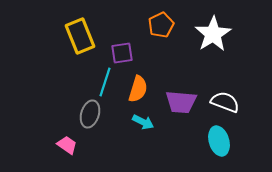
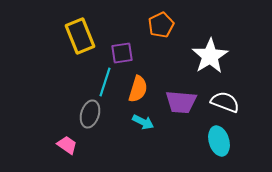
white star: moved 3 px left, 22 px down
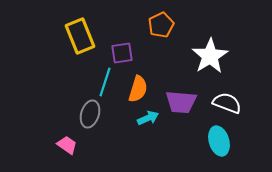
white semicircle: moved 2 px right, 1 px down
cyan arrow: moved 5 px right, 4 px up; rotated 50 degrees counterclockwise
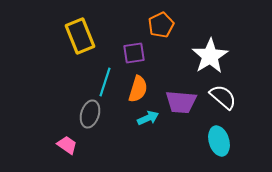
purple square: moved 12 px right
white semicircle: moved 4 px left, 6 px up; rotated 20 degrees clockwise
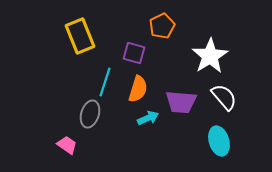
orange pentagon: moved 1 px right, 1 px down
purple square: rotated 25 degrees clockwise
white semicircle: moved 1 px right; rotated 8 degrees clockwise
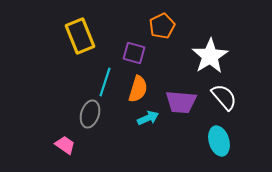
pink trapezoid: moved 2 px left
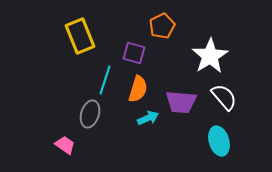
cyan line: moved 2 px up
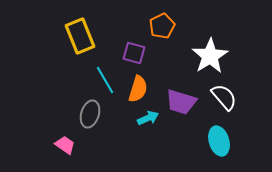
cyan line: rotated 48 degrees counterclockwise
purple trapezoid: rotated 12 degrees clockwise
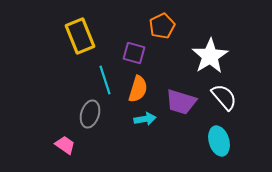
cyan line: rotated 12 degrees clockwise
cyan arrow: moved 3 px left, 1 px down; rotated 15 degrees clockwise
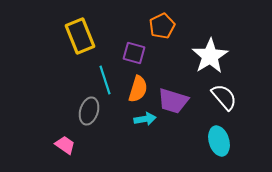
purple trapezoid: moved 8 px left, 1 px up
gray ellipse: moved 1 px left, 3 px up
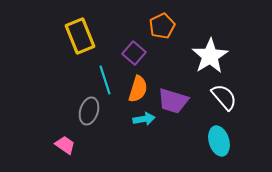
purple square: rotated 25 degrees clockwise
cyan arrow: moved 1 px left
